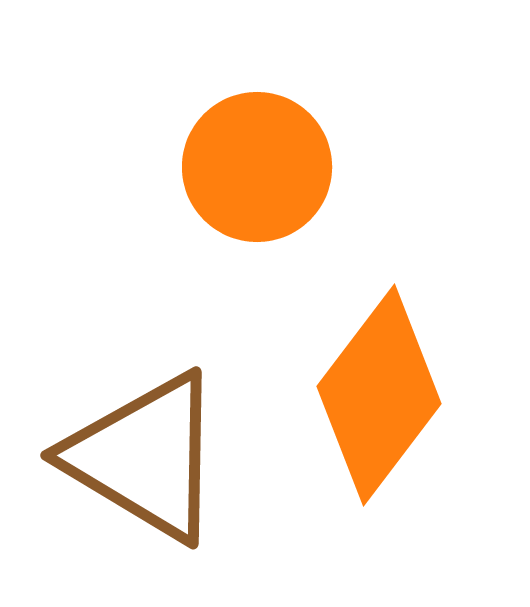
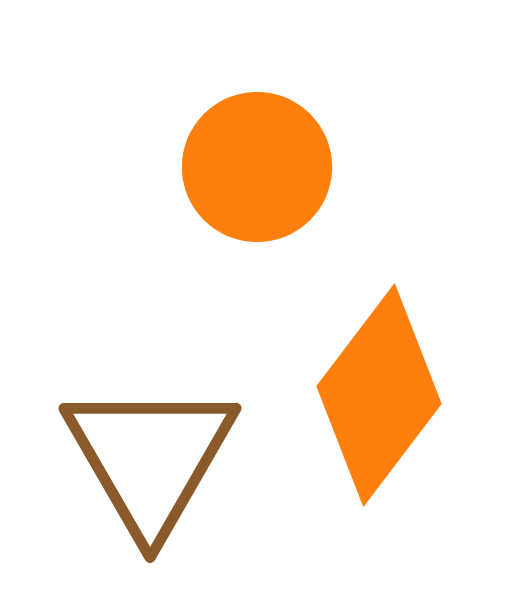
brown triangle: moved 5 px right, 1 px down; rotated 29 degrees clockwise
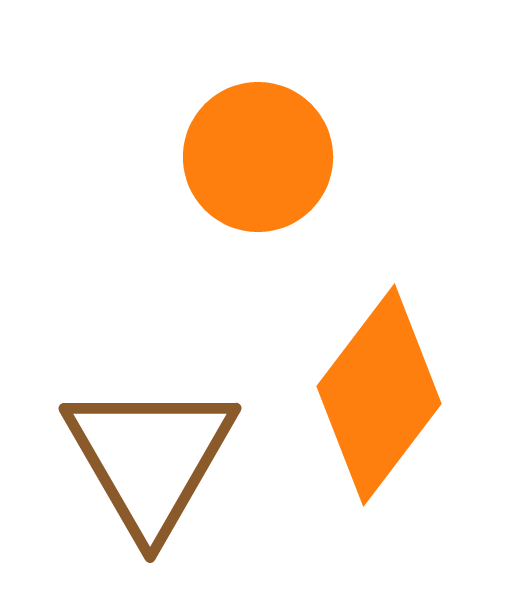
orange circle: moved 1 px right, 10 px up
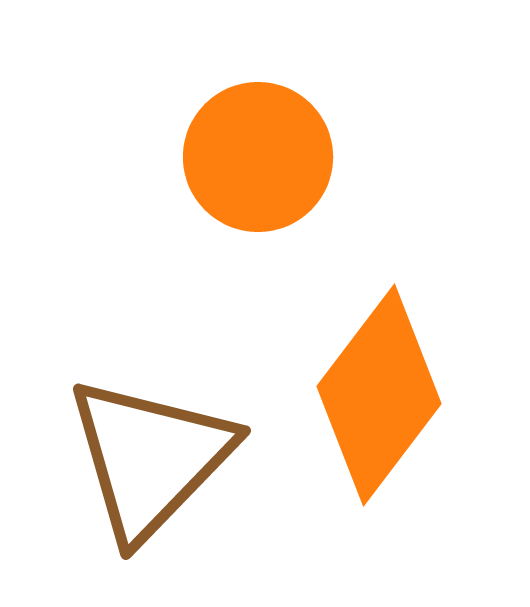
brown triangle: rotated 14 degrees clockwise
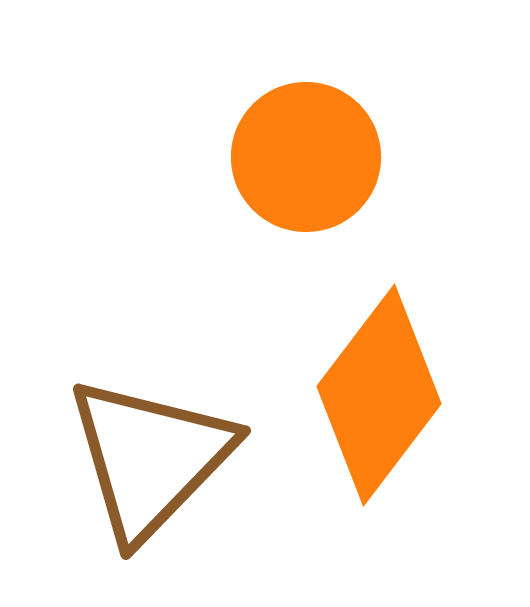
orange circle: moved 48 px right
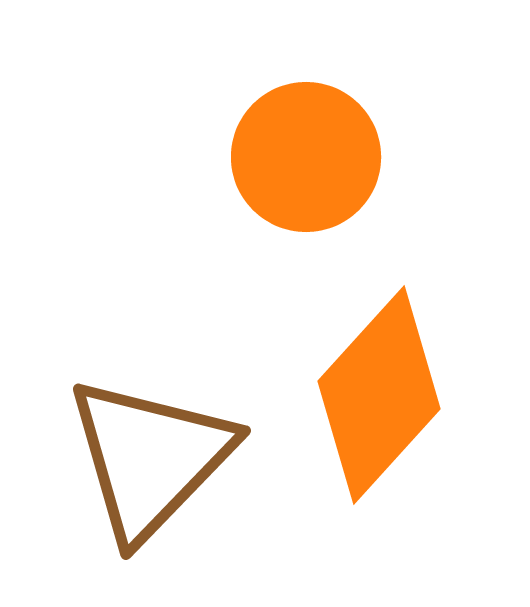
orange diamond: rotated 5 degrees clockwise
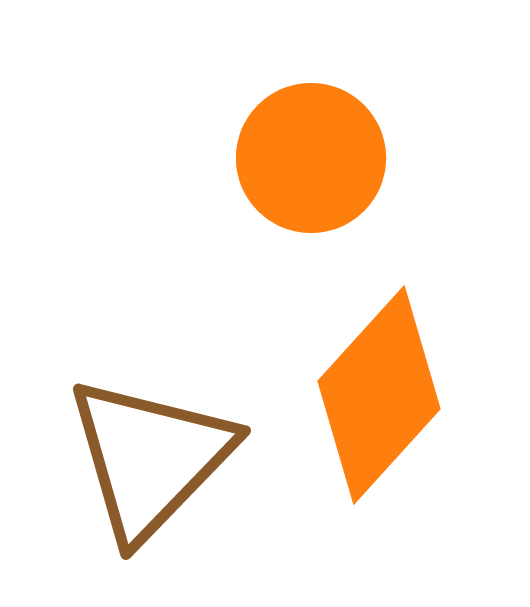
orange circle: moved 5 px right, 1 px down
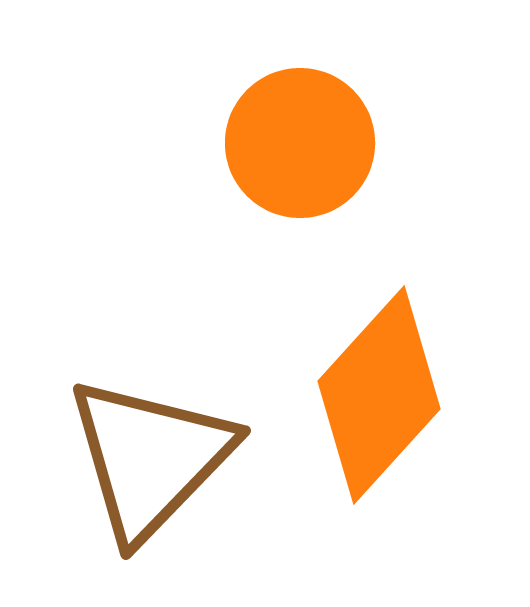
orange circle: moved 11 px left, 15 px up
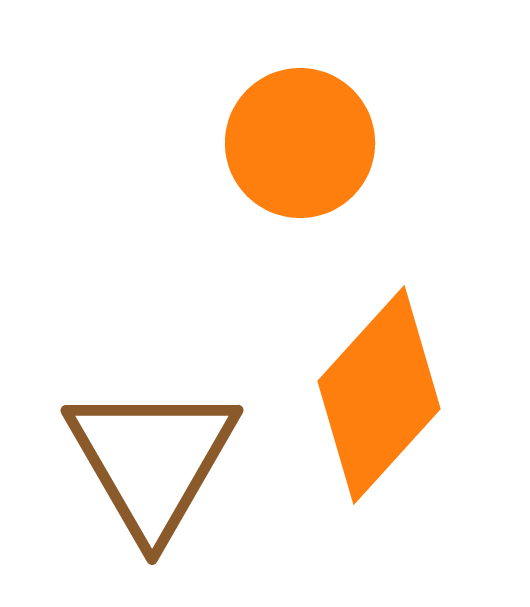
brown triangle: moved 2 px right, 2 px down; rotated 14 degrees counterclockwise
